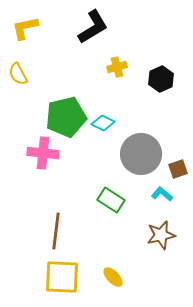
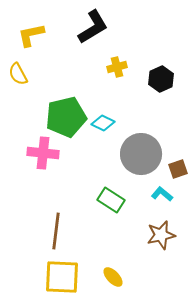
yellow L-shape: moved 6 px right, 7 px down
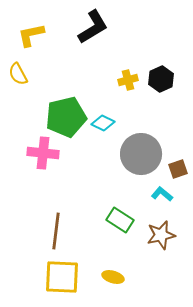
yellow cross: moved 11 px right, 13 px down
green rectangle: moved 9 px right, 20 px down
yellow ellipse: rotated 30 degrees counterclockwise
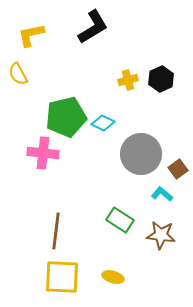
brown square: rotated 18 degrees counterclockwise
brown star: rotated 20 degrees clockwise
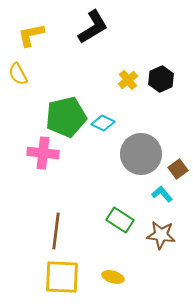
yellow cross: rotated 24 degrees counterclockwise
cyan L-shape: rotated 10 degrees clockwise
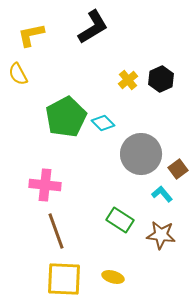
green pentagon: rotated 15 degrees counterclockwise
cyan diamond: rotated 20 degrees clockwise
pink cross: moved 2 px right, 32 px down
brown line: rotated 27 degrees counterclockwise
yellow square: moved 2 px right, 2 px down
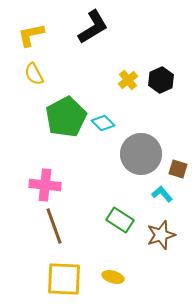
yellow semicircle: moved 16 px right
black hexagon: moved 1 px down
brown square: rotated 36 degrees counterclockwise
brown line: moved 2 px left, 5 px up
brown star: rotated 24 degrees counterclockwise
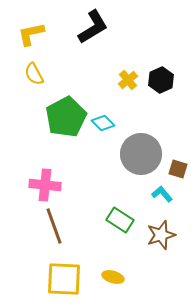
yellow L-shape: moved 1 px up
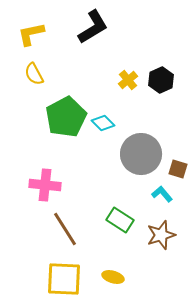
brown line: moved 11 px right, 3 px down; rotated 12 degrees counterclockwise
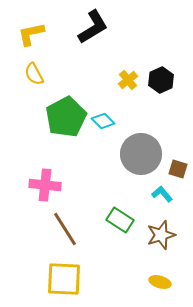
cyan diamond: moved 2 px up
yellow ellipse: moved 47 px right, 5 px down
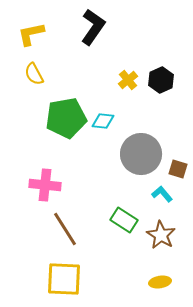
black L-shape: rotated 24 degrees counterclockwise
green pentagon: moved 1 px down; rotated 18 degrees clockwise
cyan diamond: rotated 40 degrees counterclockwise
green rectangle: moved 4 px right
brown star: rotated 24 degrees counterclockwise
yellow ellipse: rotated 25 degrees counterclockwise
